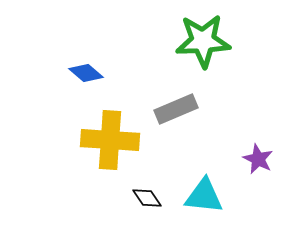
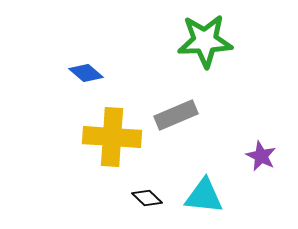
green star: moved 2 px right
gray rectangle: moved 6 px down
yellow cross: moved 2 px right, 3 px up
purple star: moved 3 px right, 3 px up
black diamond: rotated 12 degrees counterclockwise
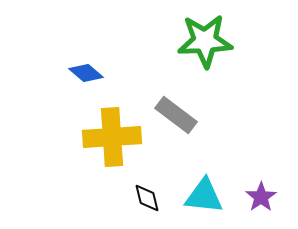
gray rectangle: rotated 60 degrees clockwise
yellow cross: rotated 8 degrees counterclockwise
purple star: moved 41 px down; rotated 12 degrees clockwise
black diamond: rotated 32 degrees clockwise
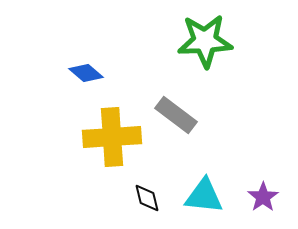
purple star: moved 2 px right
